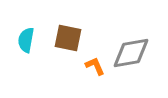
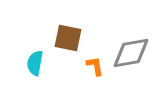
cyan semicircle: moved 9 px right, 23 px down
orange L-shape: rotated 15 degrees clockwise
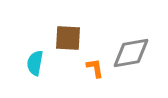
brown square: rotated 8 degrees counterclockwise
orange L-shape: moved 2 px down
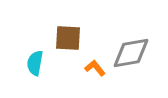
orange L-shape: rotated 30 degrees counterclockwise
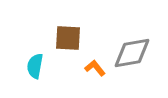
gray diamond: moved 1 px right
cyan semicircle: moved 3 px down
